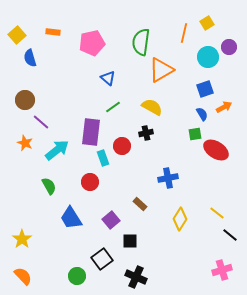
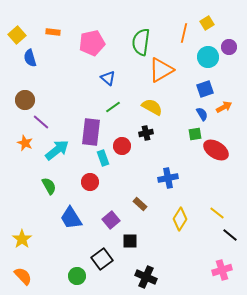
black cross at (136, 277): moved 10 px right
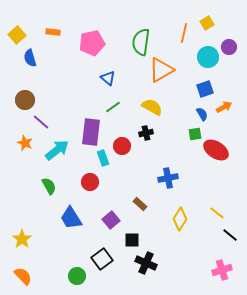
black square at (130, 241): moved 2 px right, 1 px up
black cross at (146, 277): moved 14 px up
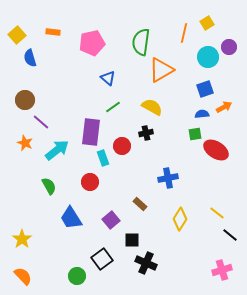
blue semicircle at (202, 114): rotated 64 degrees counterclockwise
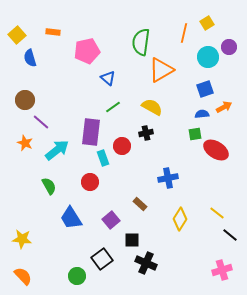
pink pentagon at (92, 43): moved 5 px left, 8 px down
yellow star at (22, 239): rotated 30 degrees counterclockwise
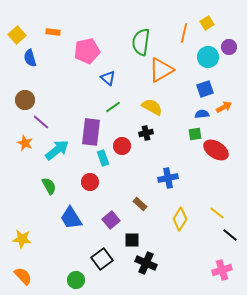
green circle at (77, 276): moved 1 px left, 4 px down
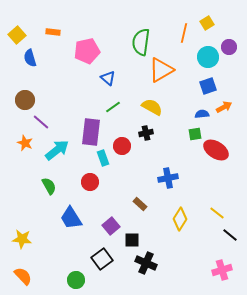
blue square at (205, 89): moved 3 px right, 3 px up
purple square at (111, 220): moved 6 px down
